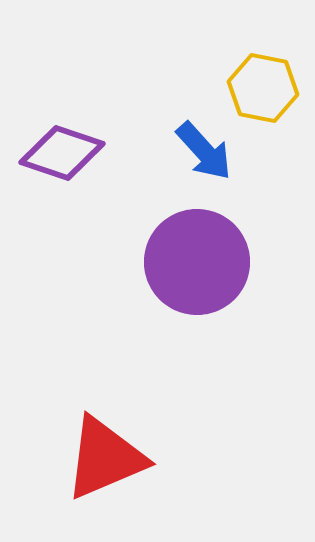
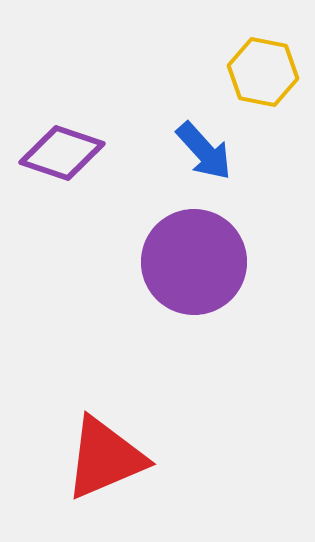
yellow hexagon: moved 16 px up
purple circle: moved 3 px left
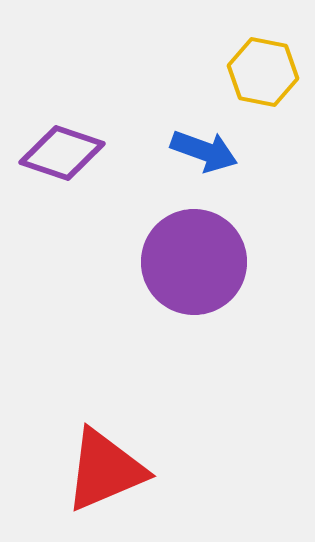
blue arrow: rotated 28 degrees counterclockwise
red triangle: moved 12 px down
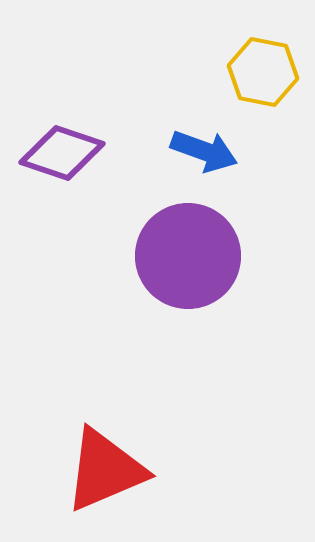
purple circle: moved 6 px left, 6 px up
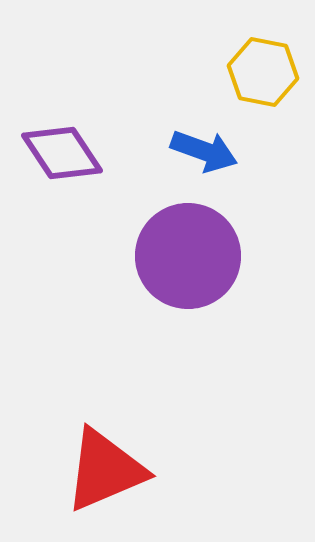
purple diamond: rotated 38 degrees clockwise
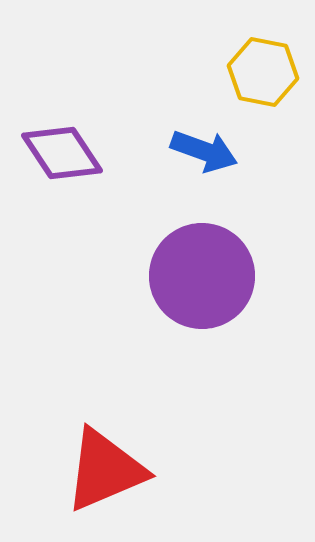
purple circle: moved 14 px right, 20 px down
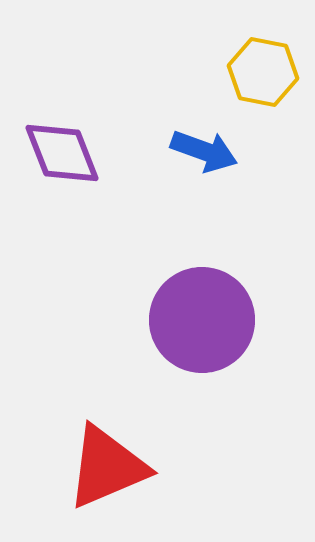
purple diamond: rotated 12 degrees clockwise
purple circle: moved 44 px down
red triangle: moved 2 px right, 3 px up
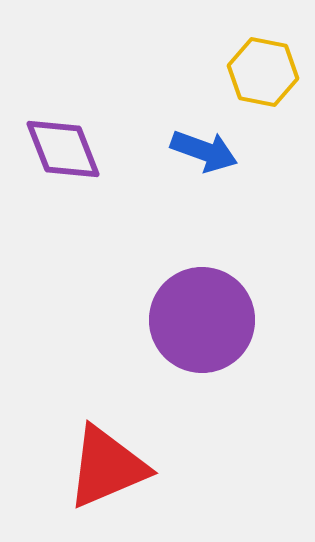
purple diamond: moved 1 px right, 4 px up
